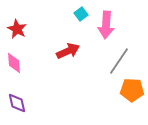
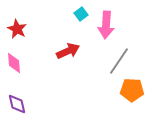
purple diamond: moved 1 px down
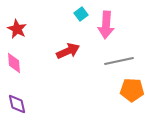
gray line: rotated 44 degrees clockwise
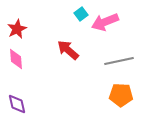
pink arrow: moved 1 px left, 3 px up; rotated 64 degrees clockwise
red star: rotated 18 degrees clockwise
red arrow: moved 1 px up; rotated 115 degrees counterclockwise
pink diamond: moved 2 px right, 4 px up
orange pentagon: moved 11 px left, 5 px down
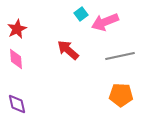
gray line: moved 1 px right, 5 px up
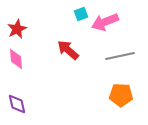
cyan square: rotated 16 degrees clockwise
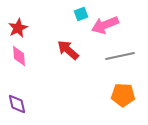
pink arrow: moved 3 px down
red star: moved 1 px right, 1 px up
pink diamond: moved 3 px right, 3 px up
orange pentagon: moved 2 px right
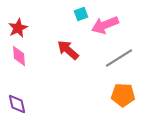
gray line: moved 1 px left, 2 px down; rotated 20 degrees counterclockwise
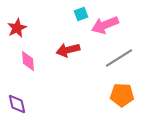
red star: moved 1 px left
red arrow: rotated 55 degrees counterclockwise
pink diamond: moved 9 px right, 5 px down
orange pentagon: moved 1 px left
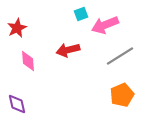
gray line: moved 1 px right, 2 px up
orange pentagon: rotated 25 degrees counterclockwise
